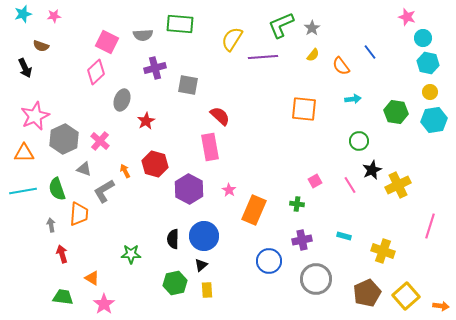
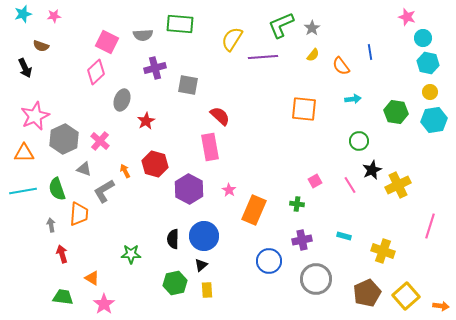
blue line at (370, 52): rotated 28 degrees clockwise
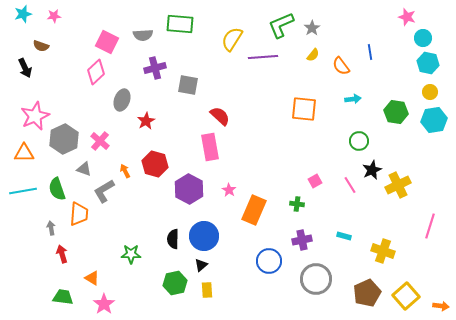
gray arrow at (51, 225): moved 3 px down
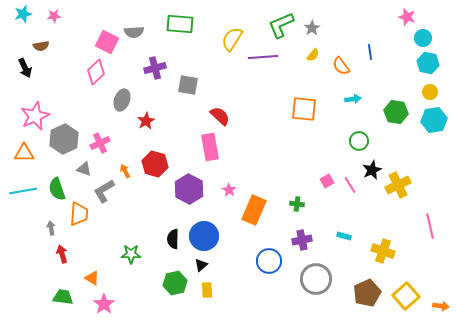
gray semicircle at (143, 35): moved 9 px left, 3 px up
brown semicircle at (41, 46): rotated 28 degrees counterclockwise
pink cross at (100, 141): moved 2 px down; rotated 24 degrees clockwise
pink square at (315, 181): moved 12 px right
pink line at (430, 226): rotated 30 degrees counterclockwise
